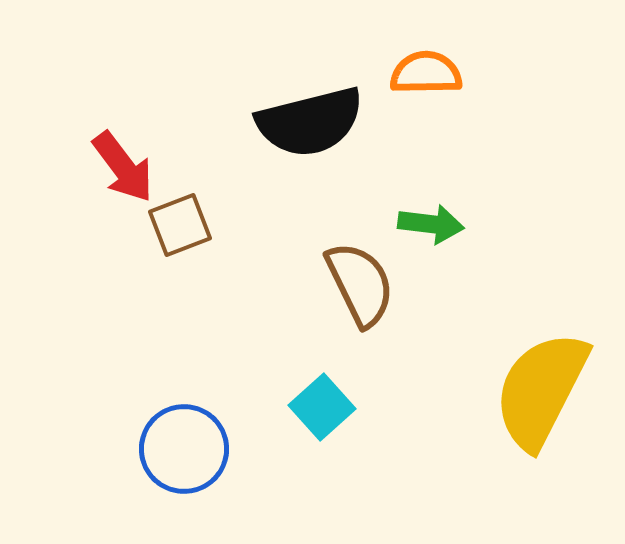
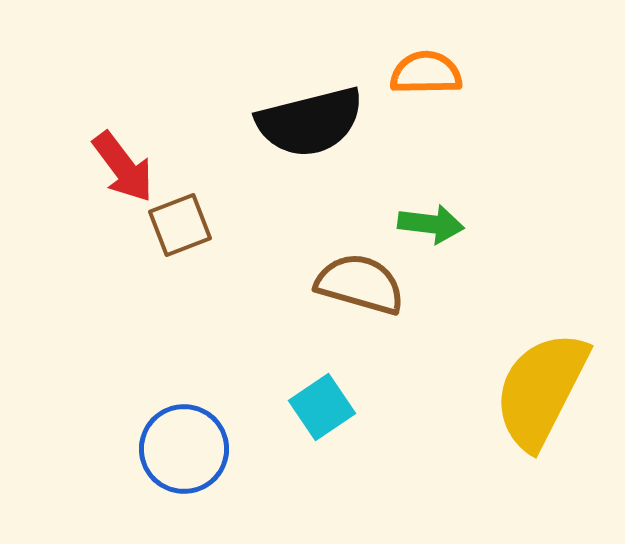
brown semicircle: rotated 48 degrees counterclockwise
cyan square: rotated 8 degrees clockwise
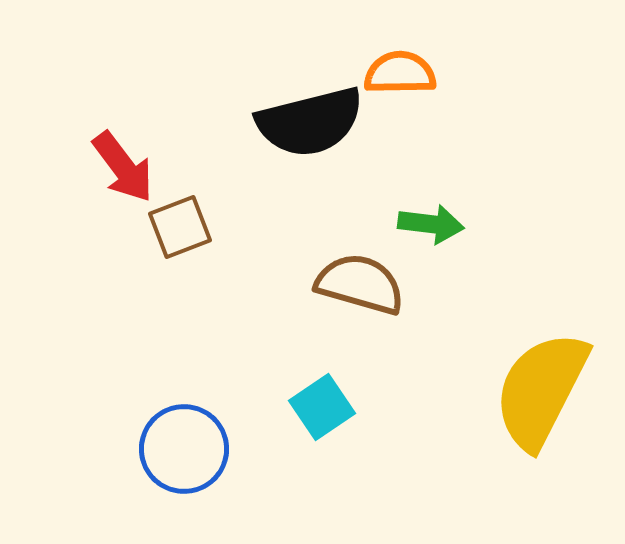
orange semicircle: moved 26 px left
brown square: moved 2 px down
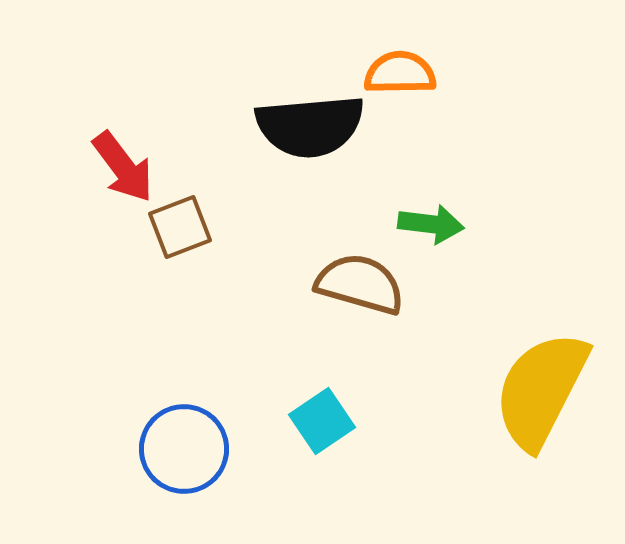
black semicircle: moved 4 px down; rotated 9 degrees clockwise
cyan square: moved 14 px down
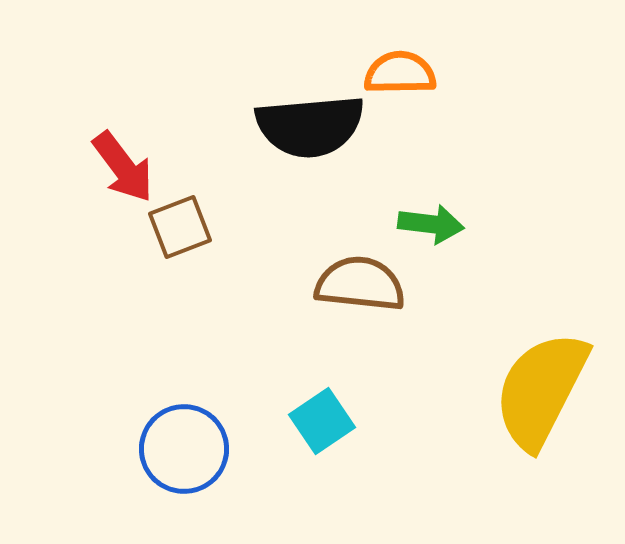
brown semicircle: rotated 10 degrees counterclockwise
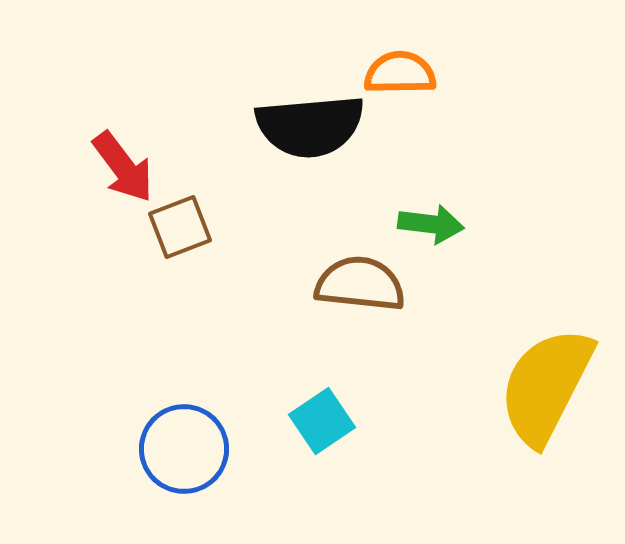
yellow semicircle: moved 5 px right, 4 px up
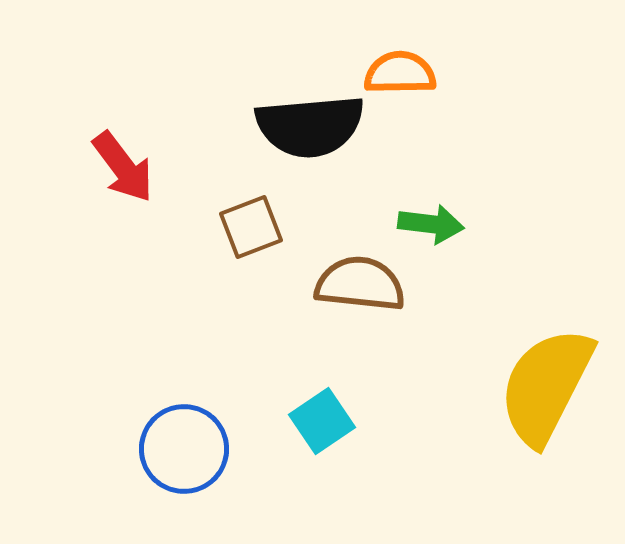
brown square: moved 71 px right
